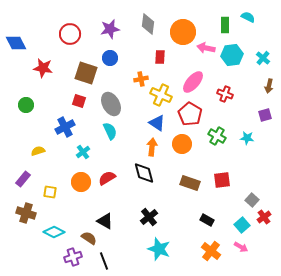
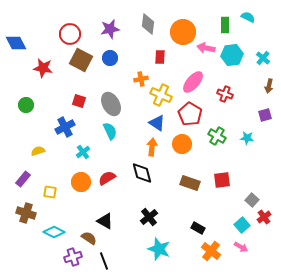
brown square at (86, 73): moved 5 px left, 13 px up; rotated 10 degrees clockwise
black diamond at (144, 173): moved 2 px left
black rectangle at (207, 220): moved 9 px left, 8 px down
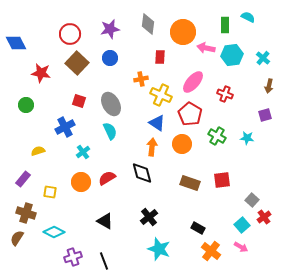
brown square at (81, 60): moved 4 px left, 3 px down; rotated 15 degrees clockwise
red star at (43, 68): moved 2 px left, 5 px down
brown semicircle at (89, 238): moved 72 px left; rotated 91 degrees counterclockwise
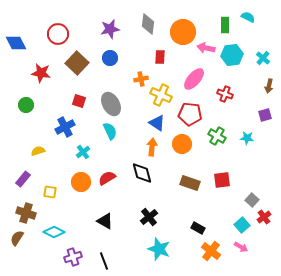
red circle at (70, 34): moved 12 px left
pink ellipse at (193, 82): moved 1 px right, 3 px up
red pentagon at (190, 114): rotated 25 degrees counterclockwise
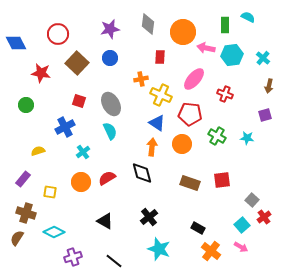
black line at (104, 261): moved 10 px right; rotated 30 degrees counterclockwise
